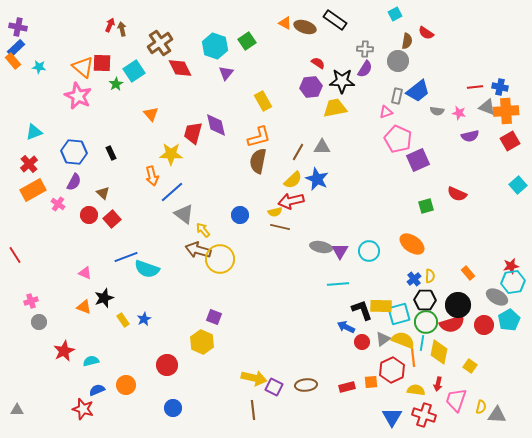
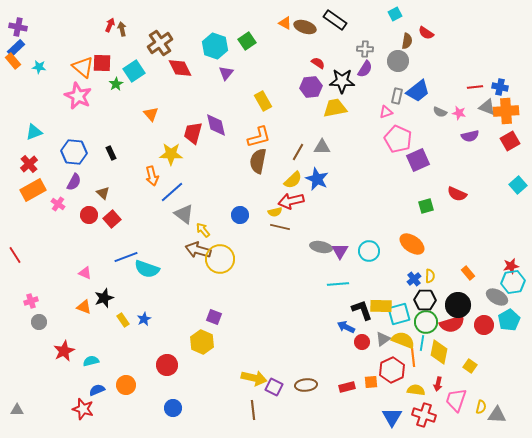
gray semicircle at (437, 111): moved 3 px right, 1 px down; rotated 16 degrees clockwise
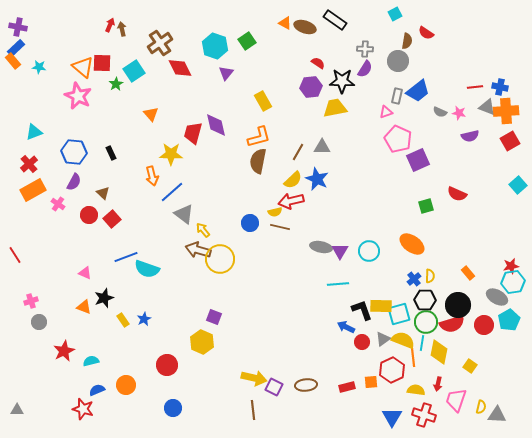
blue circle at (240, 215): moved 10 px right, 8 px down
